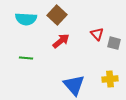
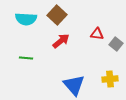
red triangle: rotated 40 degrees counterclockwise
gray square: moved 2 px right, 1 px down; rotated 24 degrees clockwise
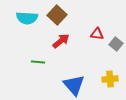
cyan semicircle: moved 1 px right, 1 px up
green line: moved 12 px right, 4 px down
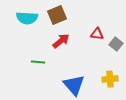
brown square: rotated 24 degrees clockwise
